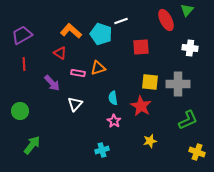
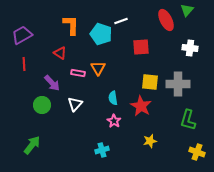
orange L-shape: moved 6 px up; rotated 50 degrees clockwise
orange triangle: rotated 42 degrees counterclockwise
green circle: moved 22 px right, 6 px up
green L-shape: rotated 130 degrees clockwise
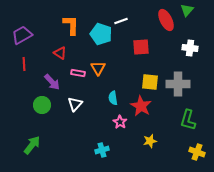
purple arrow: moved 1 px up
pink star: moved 6 px right, 1 px down
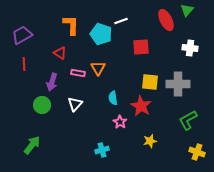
purple arrow: rotated 60 degrees clockwise
green L-shape: rotated 45 degrees clockwise
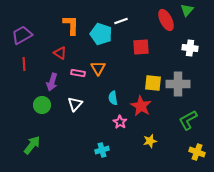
yellow square: moved 3 px right, 1 px down
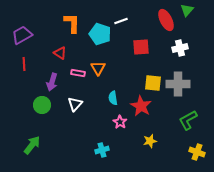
orange L-shape: moved 1 px right, 2 px up
cyan pentagon: moved 1 px left
white cross: moved 10 px left; rotated 21 degrees counterclockwise
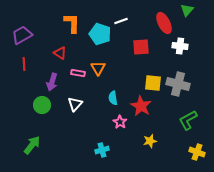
red ellipse: moved 2 px left, 3 px down
white cross: moved 2 px up; rotated 21 degrees clockwise
gray cross: rotated 15 degrees clockwise
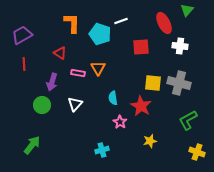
gray cross: moved 1 px right, 1 px up
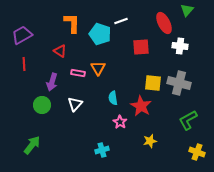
red triangle: moved 2 px up
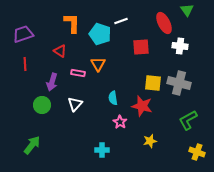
green triangle: rotated 16 degrees counterclockwise
purple trapezoid: moved 1 px right, 1 px up; rotated 10 degrees clockwise
red line: moved 1 px right
orange triangle: moved 4 px up
red star: moved 1 px right; rotated 15 degrees counterclockwise
cyan cross: rotated 16 degrees clockwise
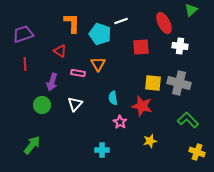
green triangle: moved 4 px right; rotated 24 degrees clockwise
green L-shape: rotated 75 degrees clockwise
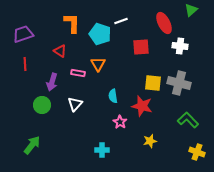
cyan semicircle: moved 2 px up
